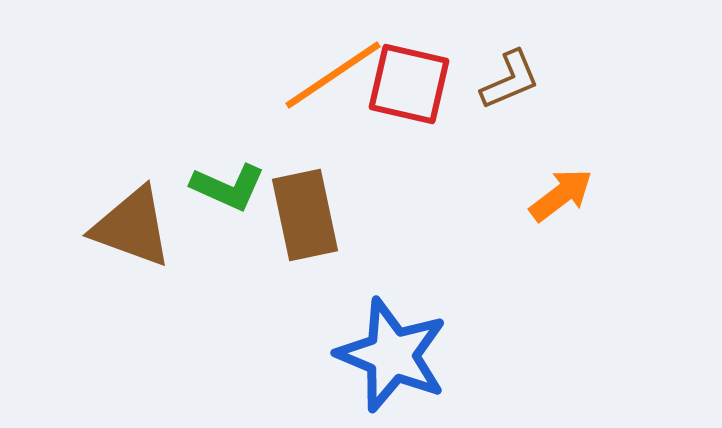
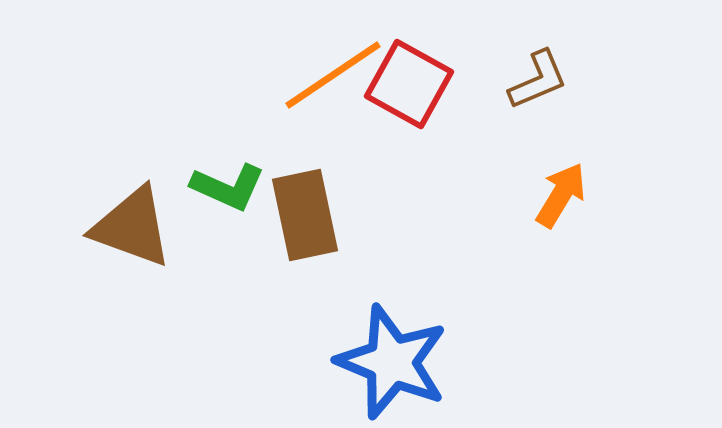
brown L-shape: moved 28 px right
red square: rotated 16 degrees clockwise
orange arrow: rotated 22 degrees counterclockwise
blue star: moved 7 px down
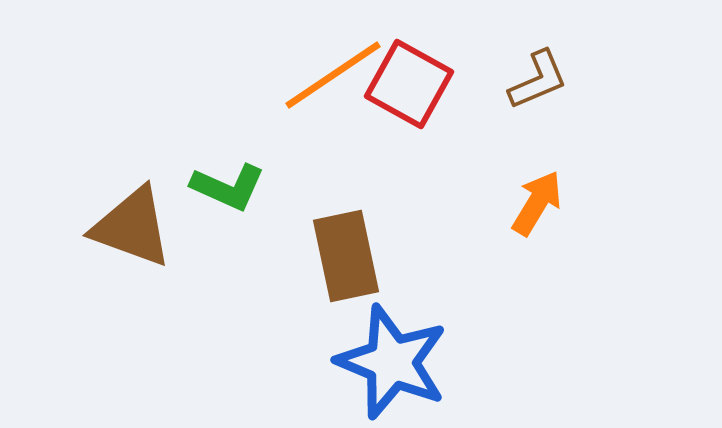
orange arrow: moved 24 px left, 8 px down
brown rectangle: moved 41 px right, 41 px down
